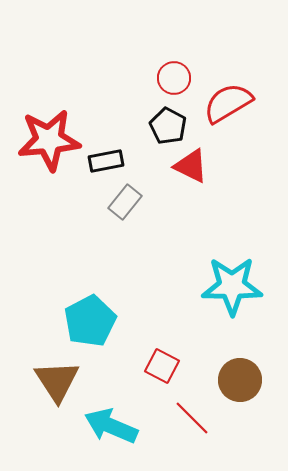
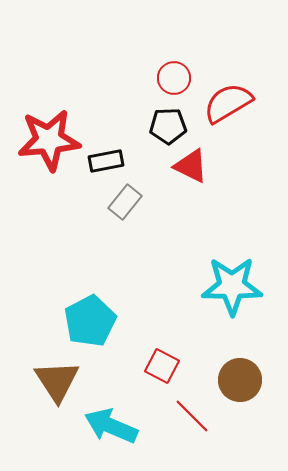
black pentagon: rotated 30 degrees counterclockwise
red line: moved 2 px up
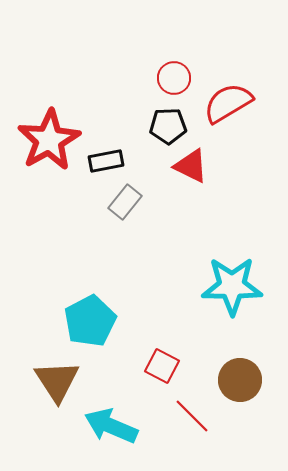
red star: rotated 24 degrees counterclockwise
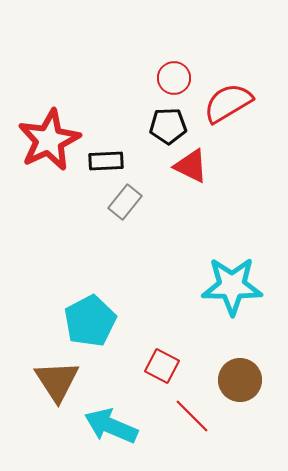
red star: rotated 4 degrees clockwise
black rectangle: rotated 8 degrees clockwise
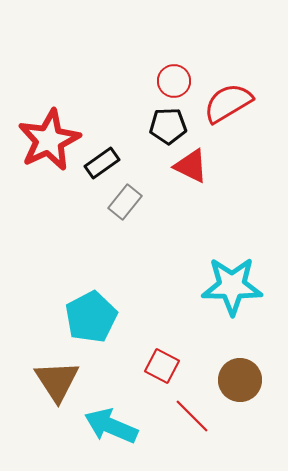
red circle: moved 3 px down
black rectangle: moved 4 px left, 2 px down; rotated 32 degrees counterclockwise
cyan pentagon: moved 1 px right, 4 px up
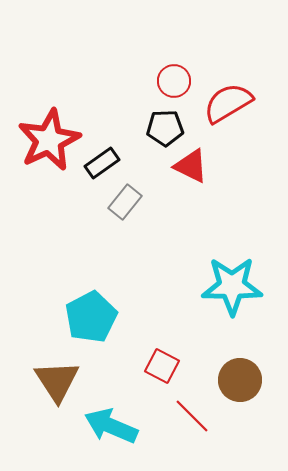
black pentagon: moved 3 px left, 2 px down
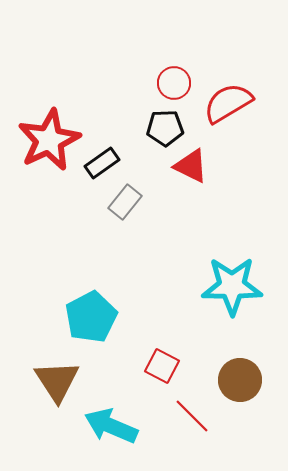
red circle: moved 2 px down
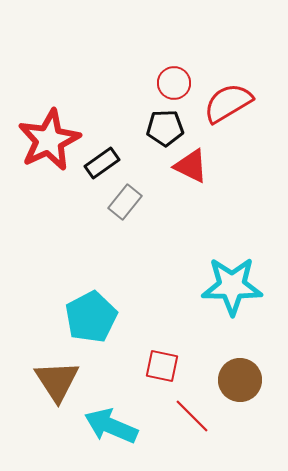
red square: rotated 16 degrees counterclockwise
